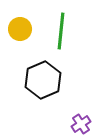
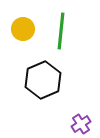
yellow circle: moved 3 px right
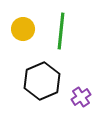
black hexagon: moved 1 px left, 1 px down
purple cross: moved 27 px up
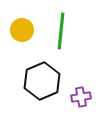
yellow circle: moved 1 px left, 1 px down
purple cross: rotated 24 degrees clockwise
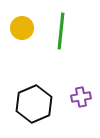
yellow circle: moved 2 px up
black hexagon: moved 8 px left, 23 px down
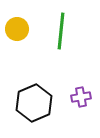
yellow circle: moved 5 px left, 1 px down
black hexagon: moved 1 px up
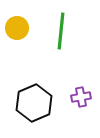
yellow circle: moved 1 px up
